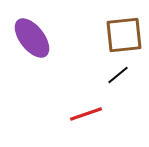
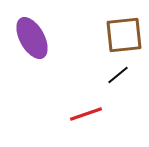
purple ellipse: rotated 9 degrees clockwise
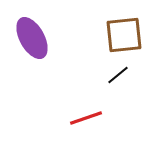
red line: moved 4 px down
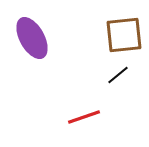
red line: moved 2 px left, 1 px up
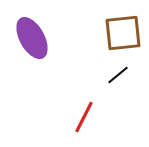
brown square: moved 1 px left, 2 px up
red line: rotated 44 degrees counterclockwise
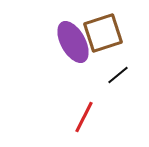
brown square: moved 20 px left; rotated 12 degrees counterclockwise
purple ellipse: moved 41 px right, 4 px down
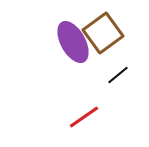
brown square: rotated 18 degrees counterclockwise
red line: rotated 28 degrees clockwise
